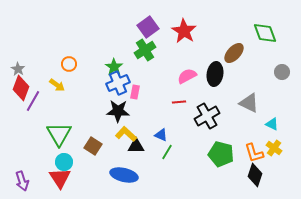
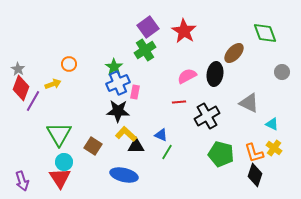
yellow arrow: moved 4 px left, 1 px up; rotated 56 degrees counterclockwise
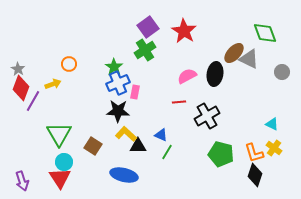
gray triangle: moved 44 px up
black triangle: moved 2 px right
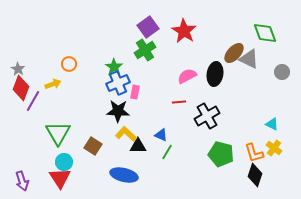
green triangle: moved 1 px left, 1 px up
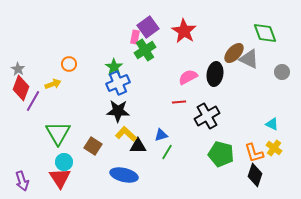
pink semicircle: moved 1 px right, 1 px down
pink rectangle: moved 55 px up
blue triangle: rotated 40 degrees counterclockwise
